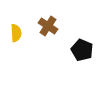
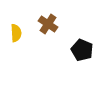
brown cross: moved 2 px up
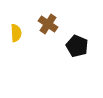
black pentagon: moved 5 px left, 4 px up
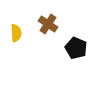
black pentagon: moved 1 px left, 2 px down
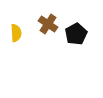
black pentagon: moved 14 px up; rotated 20 degrees clockwise
